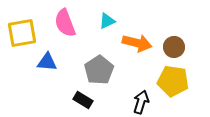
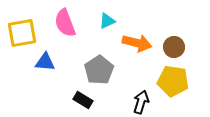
blue triangle: moved 2 px left
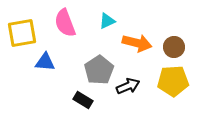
yellow pentagon: rotated 12 degrees counterclockwise
black arrow: moved 13 px left, 16 px up; rotated 50 degrees clockwise
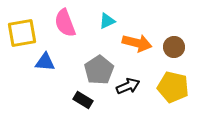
yellow pentagon: moved 6 px down; rotated 16 degrees clockwise
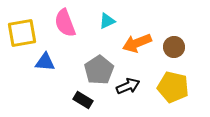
orange arrow: rotated 144 degrees clockwise
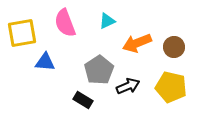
yellow pentagon: moved 2 px left
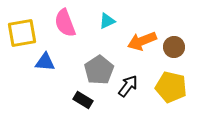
orange arrow: moved 5 px right, 2 px up
black arrow: rotated 30 degrees counterclockwise
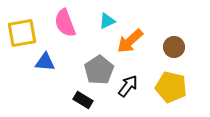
orange arrow: moved 12 px left; rotated 20 degrees counterclockwise
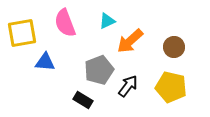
gray pentagon: rotated 12 degrees clockwise
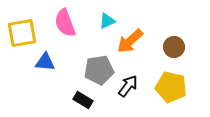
gray pentagon: rotated 12 degrees clockwise
